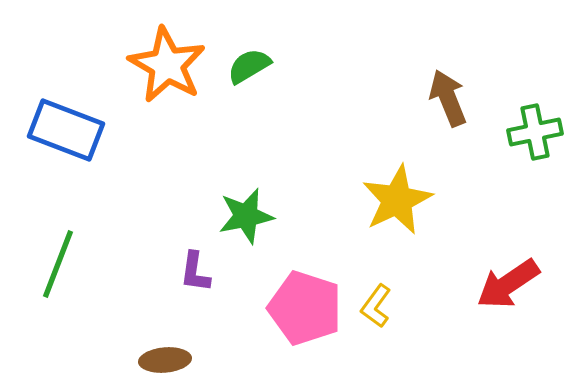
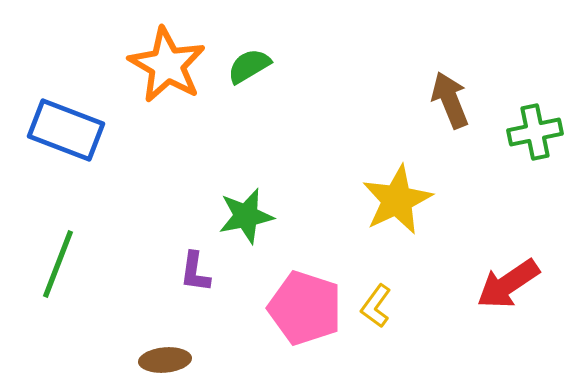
brown arrow: moved 2 px right, 2 px down
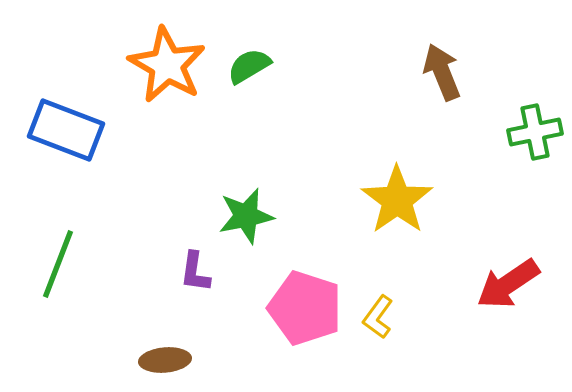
brown arrow: moved 8 px left, 28 px up
yellow star: rotated 10 degrees counterclockwise
yellow L-shape: moved 2 px right, 11 px down
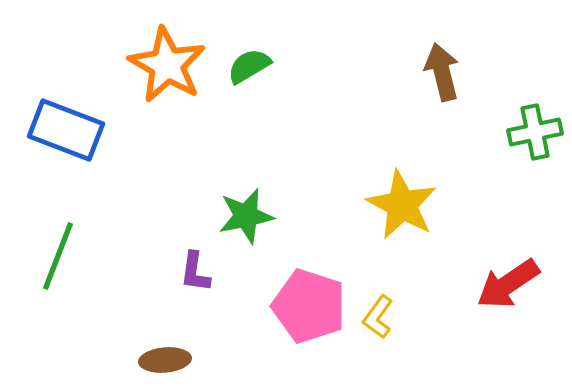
brown arrow: rotated 8 degrees clockwise
yellow star: moved 5 px right, 5 px down; rotated 8 degrees counterclockwise
green line: moved 8 px up
pink pentagon: moved 4 px right, 2 px up
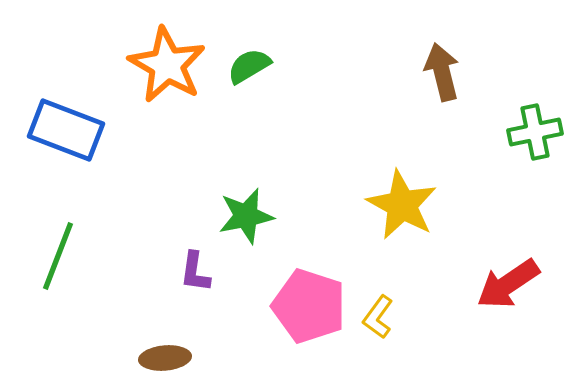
brown ellipse: moved 2 px up
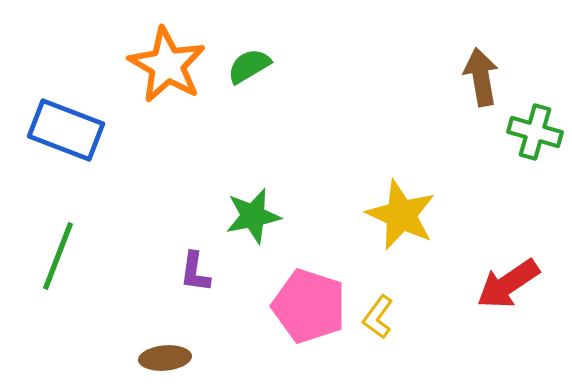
brown arrow: moved 39 px right, 5 px down; rotated 4 degrees clockwise
green cross: rotated 28 degrees clockwise
yellow star: moved 1 px left, 10 px down; rotated 4 degrees counterclockwise
green star: moved 7 px right
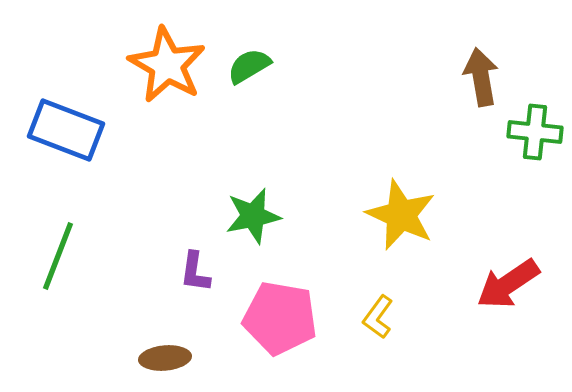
green cross: rotated 10 degrees counterclockwise
pink pentagon: moved 29 px left, 12 px down; rotated 8 degrees counterclockwise
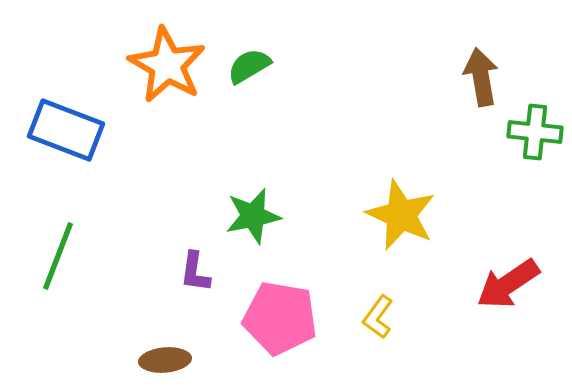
brown ellipse: moved 2 px down
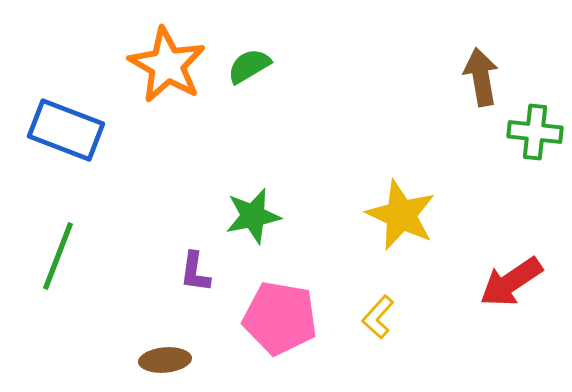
red arrow: moved 3 px right, 2 px up
yellow L-shape: rotated 6 degrees clockwise
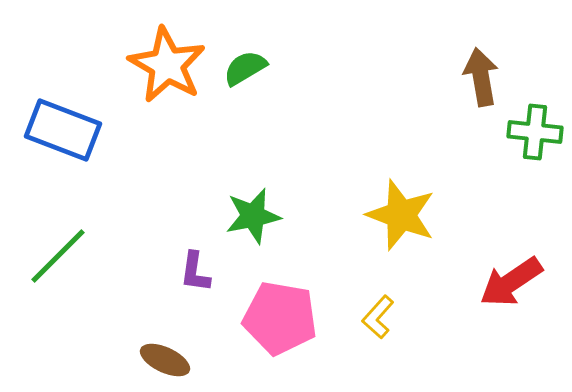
green semicircle: moved 4 px left, 2 px down
blue rectangle: moved 3 px left
yellow star: rotated 4 degrees counterclockwise
green line: rotated 24 degrees clockwise
brown ellipse: rotated 30 degrees clockwise
